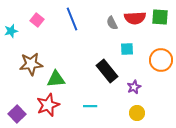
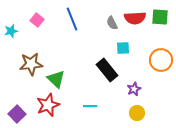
cyan square: moved 4 px left, 1 px up
black rectangle: moved 1 px up
green triangle: rotated 48 degrees clockwise
purple star: moved 2 px down
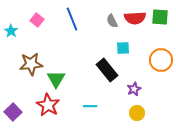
gray semicircle: moved 2 px up
cyan star: rotated 24 degrees counterclockwise
green triangle: rotated 18 degrees clockwise
red star: rotated 20 degrees counterclockwise
purple square: moved 4 px left, 2 px up
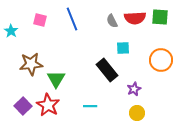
pink square: moved 3 px right; rotated 24 degrees counterclockwise
purple square: moved 10 px right, 6 px up
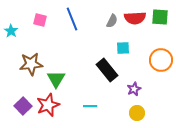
gray semicircle: rotated 128 degrees counterclockwise
red star: rotated 20 degrees clockwise
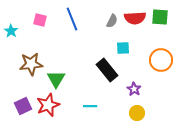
purple star: rotated 16 degrees counterclockwise
purple square: rotated 18 degrees clockwise
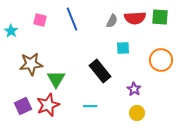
black rectangle: moved 7 px left, 1 px down
